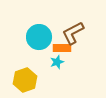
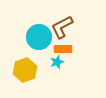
brown L-shape: moved 11 px left, 6 px up
orange rectangle: moved 1 px right, 1 px down
yellow hexagon: moved 10 px up
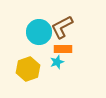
cyan circle: moved 5 px up
yellow hexagon: moved 3 px right, 1 px up
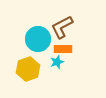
cyan circle: moved 1 px left, 7 px down
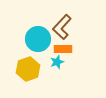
brown L-shape: rotated 20 degrees counterclockwise
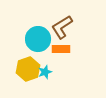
brown L-shape: rotated 15 degrees clockwise
orange rectangle: moved 2 px left
cyan star: moved 12 px left, 10 px down
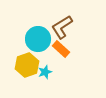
orange rectangle: rotated 42 degrees clockwise
yellow hexagon: moved 1 px left, 4 px up
